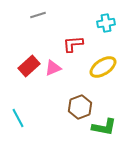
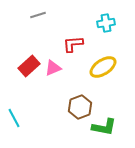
cyan line: moved 4 px left
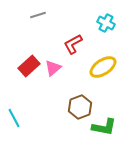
cyan cross: rotated 36 degrees clockwise
red L-shape: rotated 25 degrees counterclockwise
pink triangle: rotated 18 degrees counterclockwise
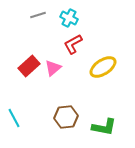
cyan cross: moved 37 px left, 5 px up
brown hexagon: moved 14 px left, 10 px down; rotated 15 degrees clockwise
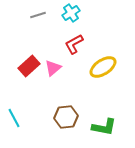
cyan cross: moved 2 px right, 5 px up; rotated 30 degrees clockwise
red L-shape: moved 1 px right
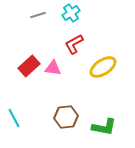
pink triangle: rotated 48 degrees clockwise
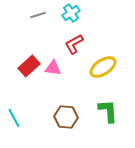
brown hexagon: rotated 10 degrees clockwise
green L-shape: moved 4 px right, 16 px up; rotated 105 degrees counterclockwise
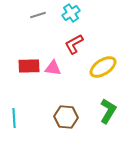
red rectangle: rotated 40 degrees clockwise
green L-shape: rotated 35 degrees clockwise
cyan line: rotated 24 degrees clockwise
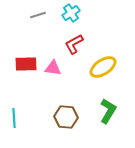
red rectangle: moved 3 px left, 2 px up
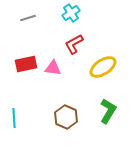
gray line: moved 10 px left, 3 px down
red rectangle: rotated 10 degrees counterclockwise
brown hexagon: rotated 20 degrees clockwise
